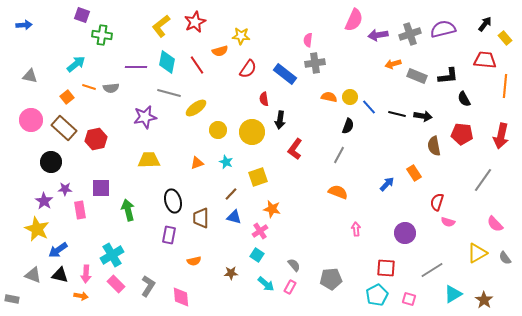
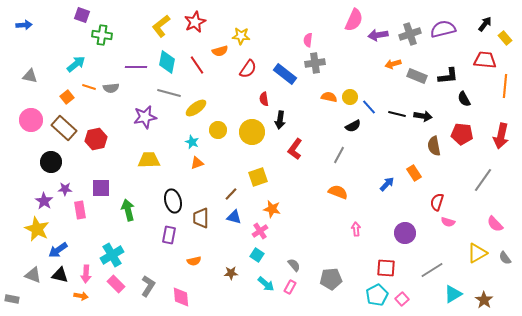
black semicircle at (348, 126): moved 5 px right; rotated 42 degrees clockwise
cyan star at (226, 162): moved 34 px left, 20 px up
pink square at (409, 299): moved 7 px left; rotated 32 degrees clockwise
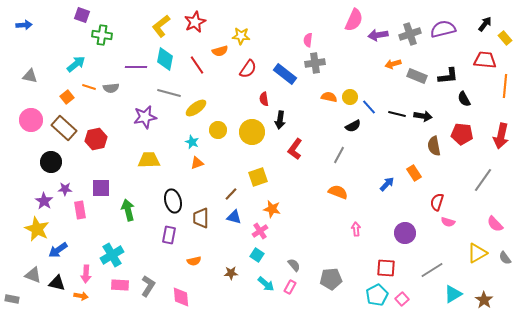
cyan diamond at (167, 62): moved 2 px left, 3 px up
black triangle at (60, 275): moved 3 px left, 8 px down
pink rectangle at (116, 284): moved 4 px right, 1 px down; rotated 42 degrees counterclockwise
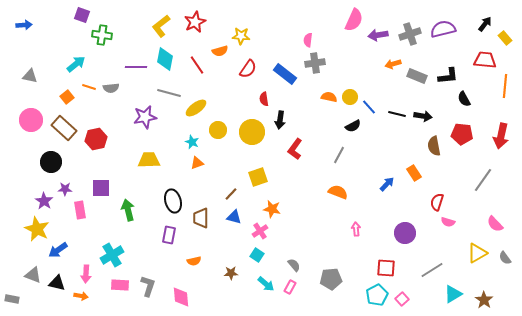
gray L-shape at (148, 286): rotated 15 degrees counterclockwise
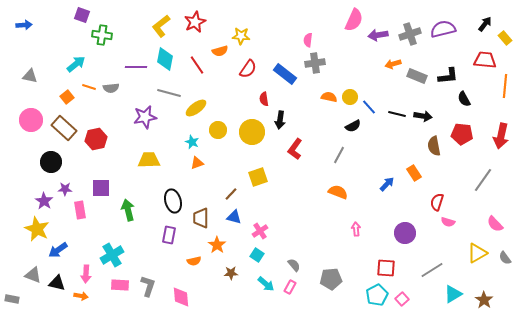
orange star at (272, 209): moved 55 px left, 36 px down; rotated 24 degrees clockwise
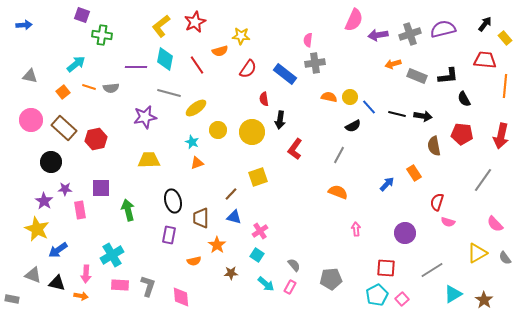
orange square at (67, 97): moved 4 px left, 5 px up
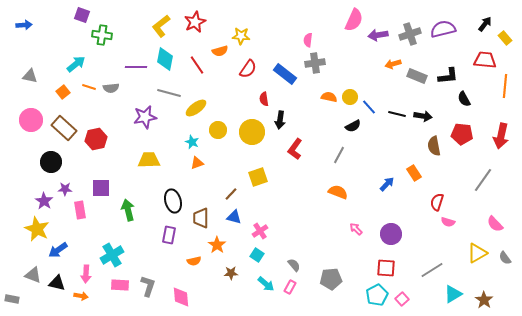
pink arrow at (356, 229): rotated 40 degrees counterclockwise
purple circle at (405, 233): moved 14 px left, 1 px down
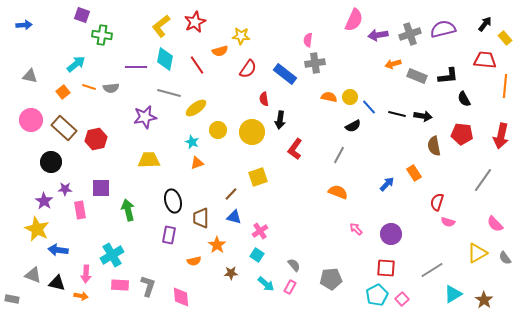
blue arrow at (58, 250): rotated 42 degrees clockwise
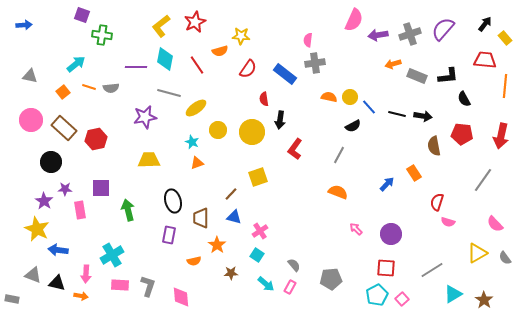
purple semicircle at (443, 29): rotated 35 degrees counterclockwise
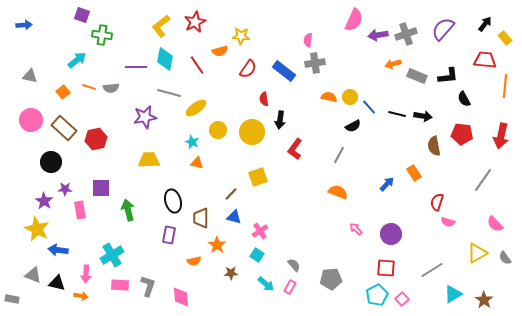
gray cross at (410, 34): moved 4 px left
cyan arrow at (76, 64): moved 1 px right, 4 px up
blue rectangle at (285, 74): moved 1 px left, 3 px up
orange triangle at (197, 163): rotated 32 degrees clockwise
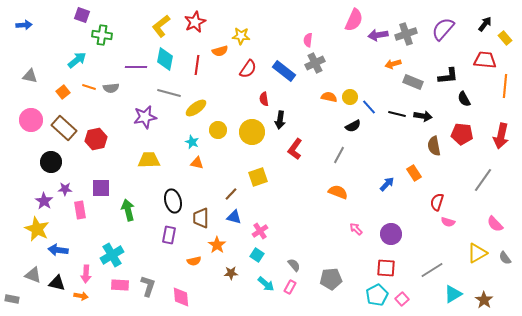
gray cross at (315, 63): rotated 18 degrees counterclockwise
red line at (197, 65): rotated 42 degrees clockwise
gray rectangle at (417, 76): moved 4 px left, 6 px down
